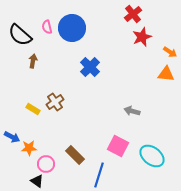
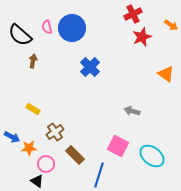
red cross: rotated 12 degrees clockwise
orange arrow: moved 1 px right, 27 px up
orange triangle: rotated 30 degrees clockwise
brown cross: moved 30 px down
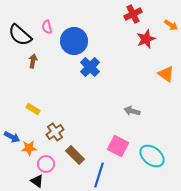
blue circle: moved 2 px right, 13 px down
red star: moved 4 px right, 2 px down
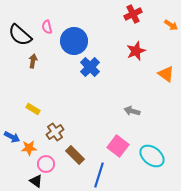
red star: moved 10 px left, 12 px down
pink square: rotated 10 degrees clockwise
black triangle: moved 1 px left
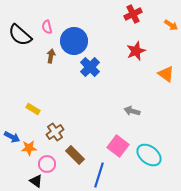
brown arrow: moved 18 px right, 5 px up
cyan ellipse: moved 3 px left, 1 px up
pink circle: moved 1 px right
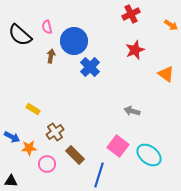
red cross: moved 2 px left
red star: moved 1 px left, 1 px up
black triangle: moved 25 px left; rotated 32 degrees counterclockwise
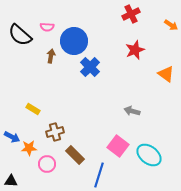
pink semicircle: rotated 72 degrees counterclockwise
brown cross: rotated 18 degrees clockwise
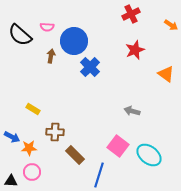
brown cross: rotated 18 degrees clockwise
pink circle: moved 15 px left, 8 px down
